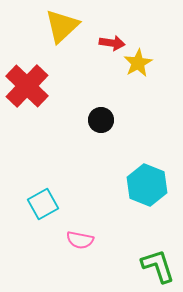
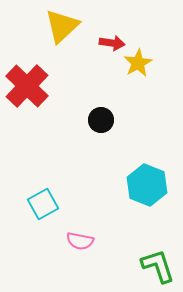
pink semicircle: moved 1 px down
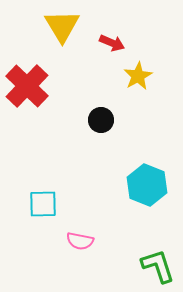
yellow triangle: rotated 18 degrees counterclockwise
red arrow: rotated 15 degrees clockwise
yellow star: moved 13 px down
cyan square: rotated 28 degrees clockwise
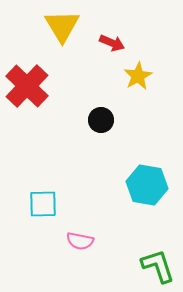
cyan hexagon: rotated 12 degrees counterclockwise
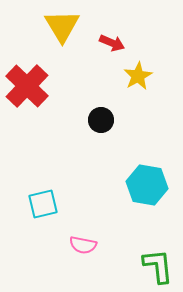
cyan square: rotated 12 degrees counterclockwise
pink semicircle: moved 3 px right, 4 px down
green L-shape: rotated 12 degrees clockwise
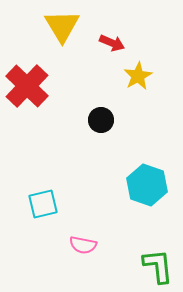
cyan hexagon: rotated 9 degrees clockwise
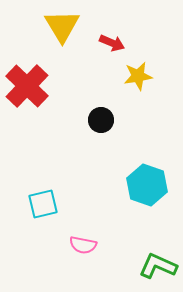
yellow star: rotated 20 degrees clockwise
green L-shape: rotated 60 degrees counterclockwise
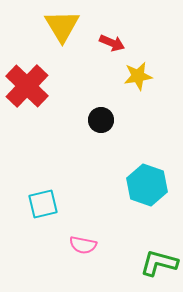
green L-shape: moved 1 px right, 3 px up; rotated 9 degrees counterclockwise
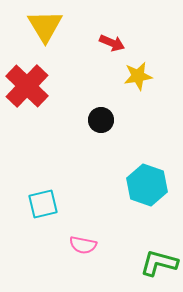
yellow triangle: moved 17 px left
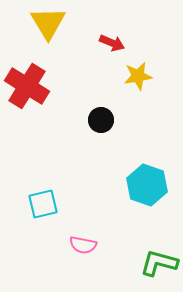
yellow triangle: moved 3 px right, 3 px up
red cross: rotated 12 degrees counterclockwise
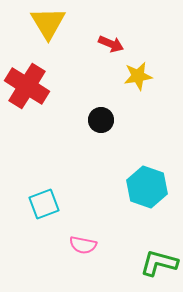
red arrow: moved 1 px left, 1 px down
cyan hexagon: moved 2 px down
cyan square: moved 1 px right; rotated 8 degrees counterclockwise
